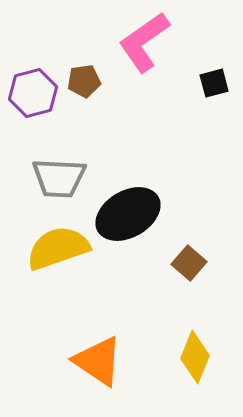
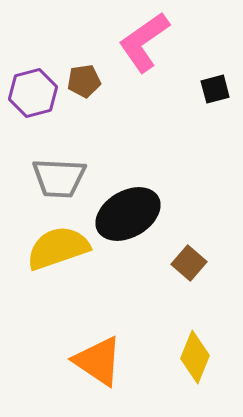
black square: moved 1 px right, 6 px down
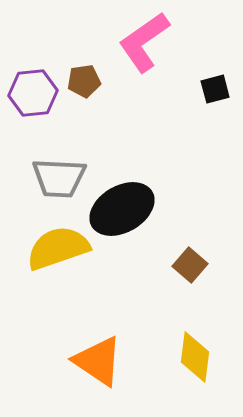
purple hexagon: rotated 9 degrees clockwise
black ellipse: moved 6 px left, 5 px up
brown square: moved 1 px right, 2 px down
yellow diamond: rotated 15 degrees counterclockwise
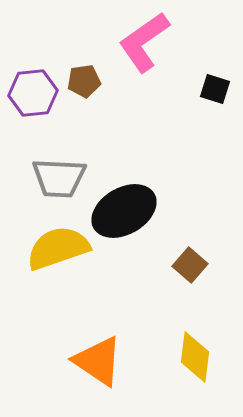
black square: rotated 32 degrees clockwise
black ellipse: moved 2 px right, 2 px down
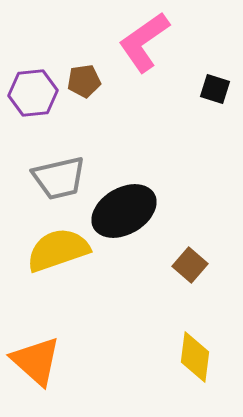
gray trapezoid: rotated 16 degrees counterclockwise
yellow semicircle: moved 2 px down
orange triangle: moved 62 px left; rotated 8 degrees clockwise
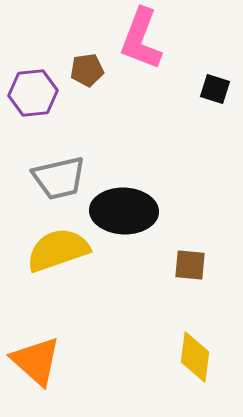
pink L-shape: moved 3 px left, 3 px up; rotated 34 degrees counterclockwise
brown pentagon: moved 3 px right, 11 px up
black ellipse: rotated 32 degrees clockwise
brown square: rotated 36 degrees counterclockwise
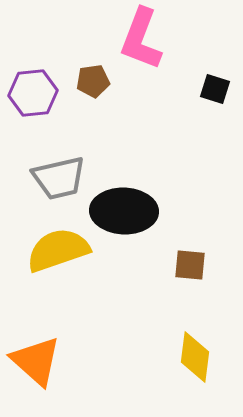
brown pentagon: moved 6 px right, 11 px down
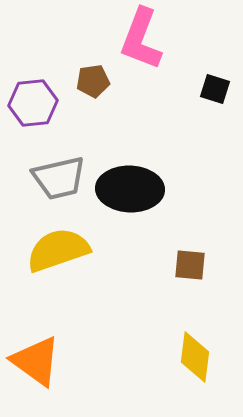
purple hexagon: moved 10 px down
black ellipse: moved 6 px right, 22 px up
orange triangle: rotated 6 degrees counterclockwise
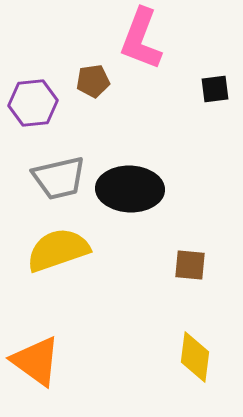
black square: rotated 24 degrees counterclockwise
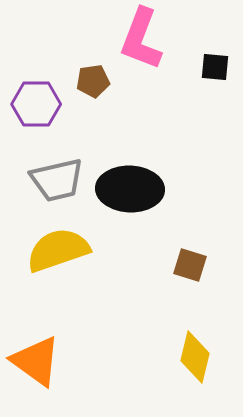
black square: moved 22 px up; rotated 12 degrees clockwise
purple hexagon: moved 3 px right, 1 px down; rotated 6 degrees clockwise
gray trapezoid: moved 2 px left, 2 px down
brown square: rotated 12 degrees clockwise
yellow diamond: rotated 6 degrees clockwise
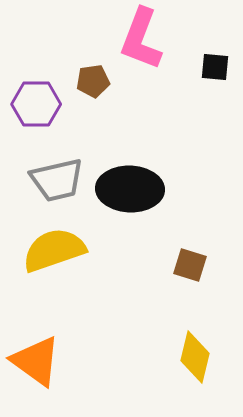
yellow semicircle: moved 4 px left
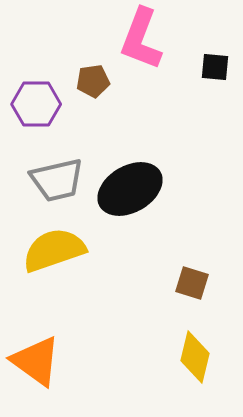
black ellipse: rotated 32 degrees counterclockwise
brown square: moved 2 px right, 18 px down
